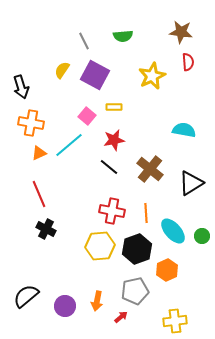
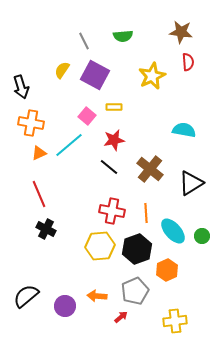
gray pentagon: rotated 12 degrees counterclockwise
orange arrow: moved 5 px up; rotated 84 degrees clockwise
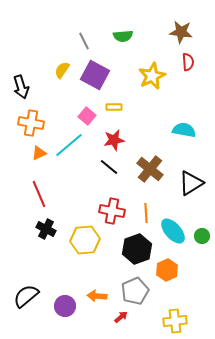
yellow hexagon: moved 15 px left, 6 px up
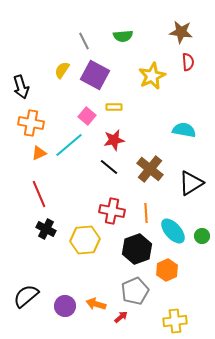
orange arrow: moved 1 px left, 8 px down; rotated 12 degrees clockwise
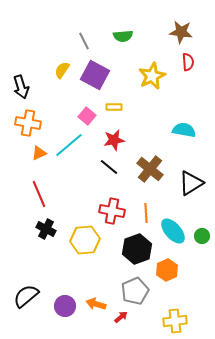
orange cross: moved 3 px left
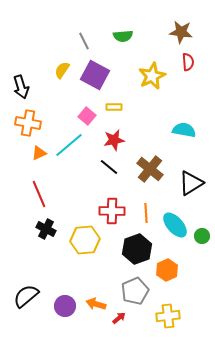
red cross: rotated 10 degrees counterclockwise
cyan ellipse: moved 2 px right, 6 px up
red arrow: moved 2 px left, 1 px down
yellow cross: moved 7 px left, 5 px up
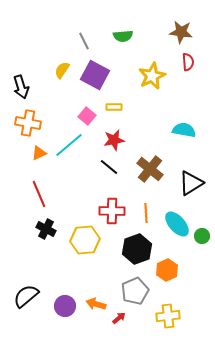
cyan ellipse: moved 2 px right, 1 px up
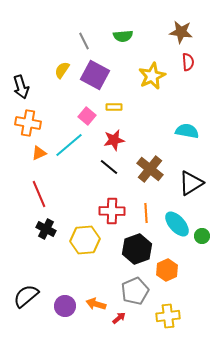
cyan semicircle: moved 3 px right, 1 px down
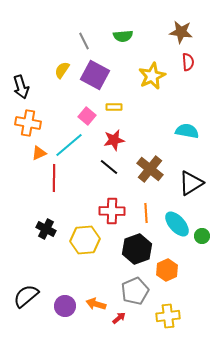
red line: moved 15 px right, 16 px up; rotated 24 degrees clockwise
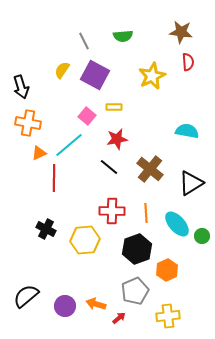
red star: moved 3 px right, 1 px up
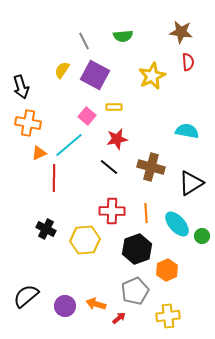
brown cross: moved 1 px right, 2 px up; rotated 24 degrees counterclockwise
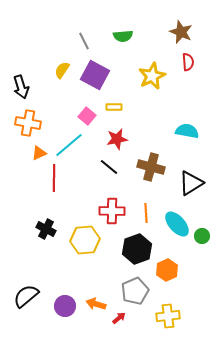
brown star: rotated 15 degrees clockwise
